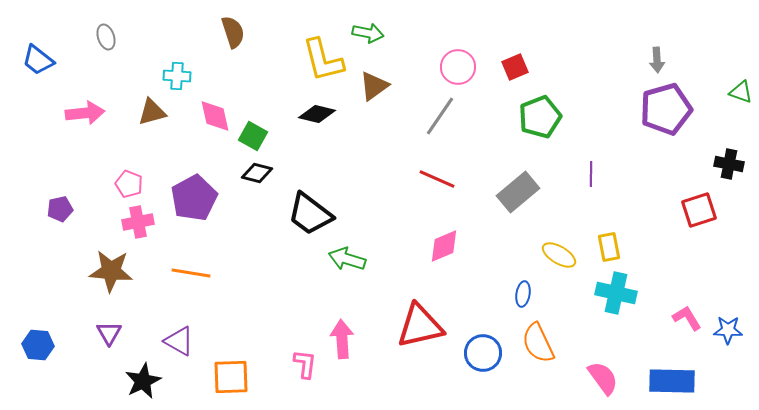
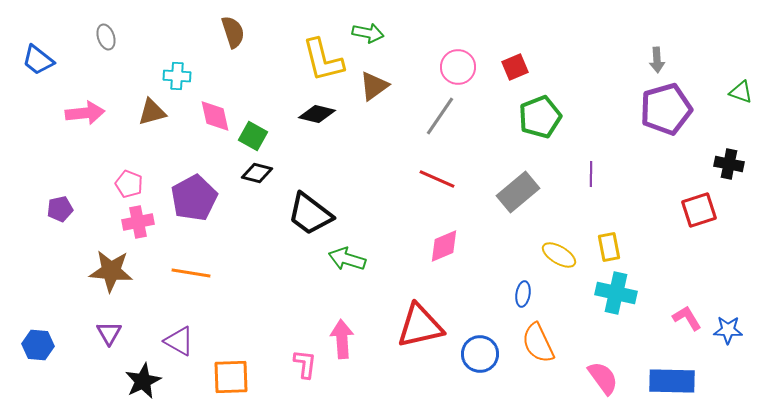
blue circle at (483, 353): moved 3 px left, 1 px down
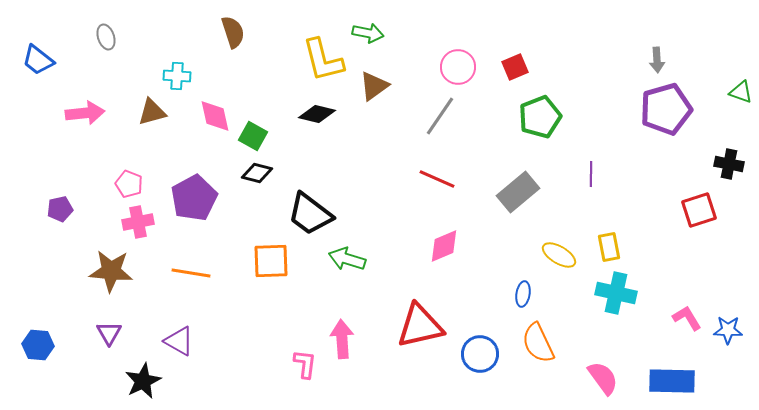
orange square at (231, 377): moved 40 px right, 116 px up
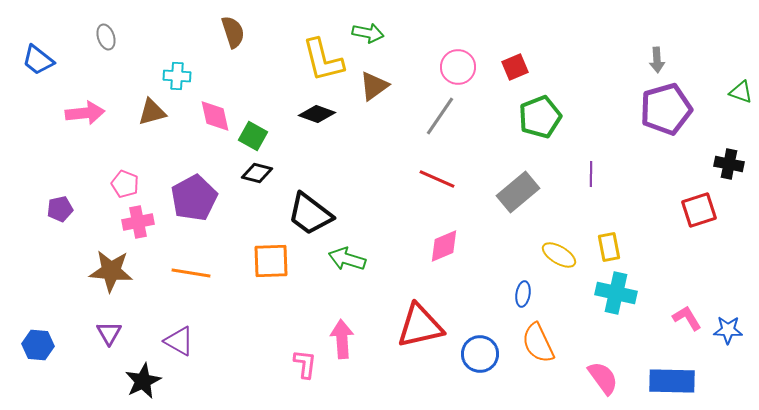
black diamond at (317, 114): rotated 6 degrees clockwise
pink pentagon at (129, 184): moved 4 px left
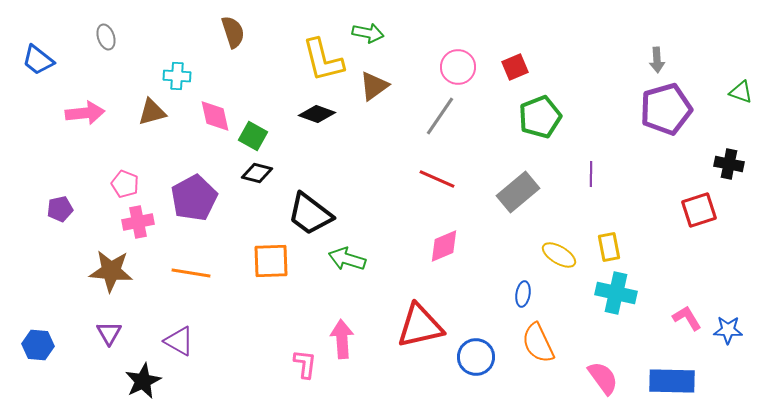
blue circle at (480, 354): moved 4 px left, 3 px down
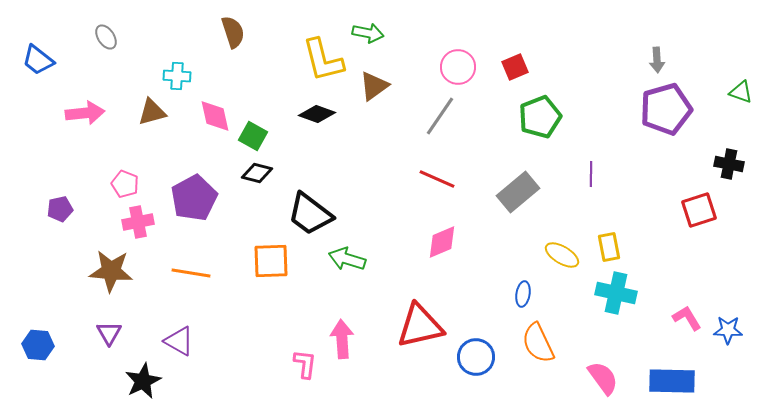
gray ellipse at (106, 37): rotated 15 degrees counterclockwise
pink diamond at (444, 246): moved 2 px left, 4 px up
yellow ellipse at (559, 255): moved 3 px right
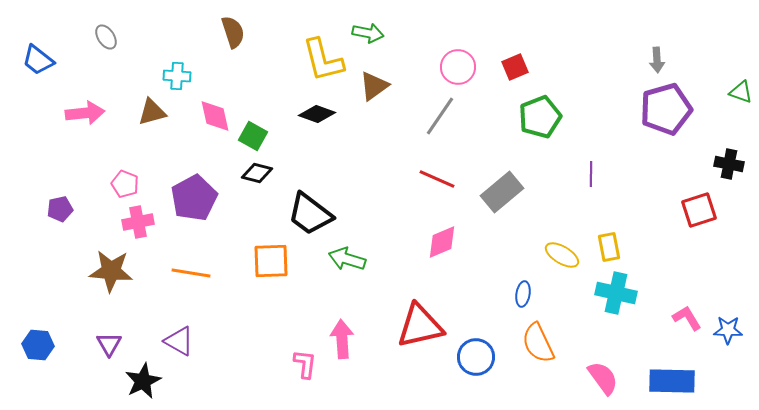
gray rectangle at (518, 192): moved 16 px left
purple triangle at (109, 333): moved 11 px down
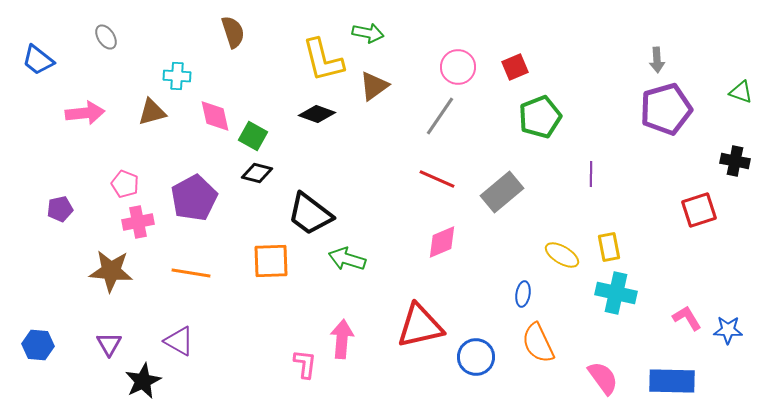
black cross at (729, 164): moved 6 px right, 3 px up
pink arrow at (342, 339): rotated 9 degrees clockwise
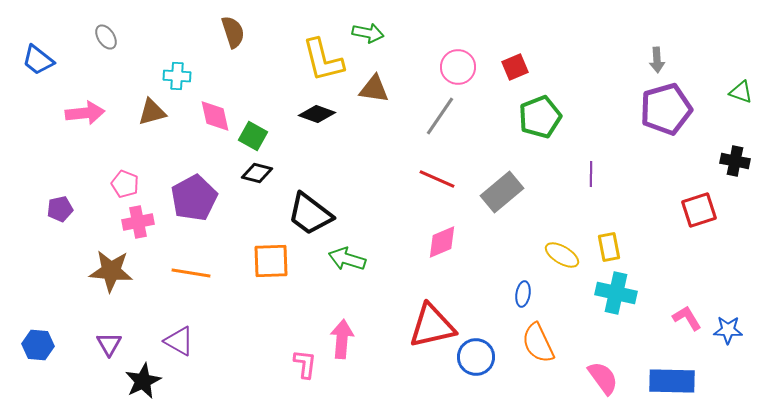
brown triangle at (374, 86): moved 3 px down; rotated 44 degrees clockwise
red triangle at (420, 326): moved 12 px right
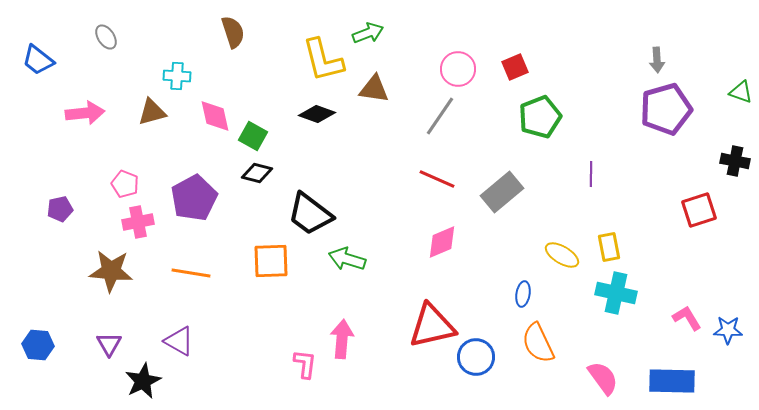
green arrow at (368, 33): rotated 32 degrees counterclockwise
pink circle at (458, 67): moved 2 px down
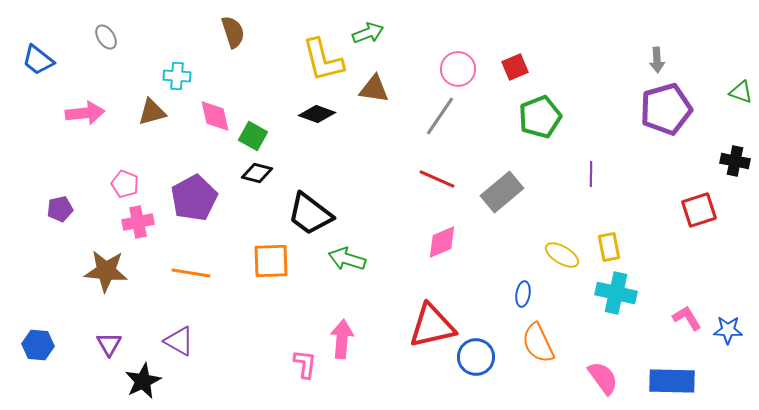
brown star at (111, 271): moved 5 px left
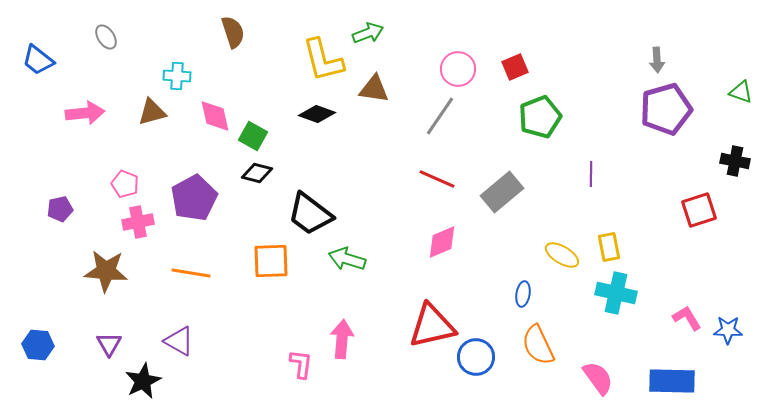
orange semicircle at (538, 343): moved 2 px down
pink L-shape at (305, 364): moved 4 px left
pink semicircle at (603, 378): moved 5 px left
